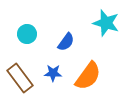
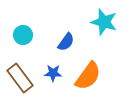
cyan star: moved 2 px left, 1 px up
cyan circle: moved 4 px left, 1 px down
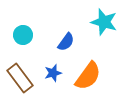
blue star: rotated 18 degrees counterclockwise
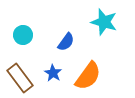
blue star: rotated 24 degrees counterclockwise
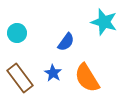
cyan circle: moved 6 px left, 2 px up
orange semicircle: moved 1 px left, 2 px down; rotated 112 degrees clockwise
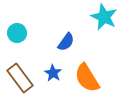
cyan star: moved 5 px up; rotated 8 degrees clockwise
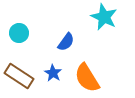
cyan circle: moved 2 px right
brown rectangle: moved 1 px left, 2 px up; rotated 20 degrees counterclockwise
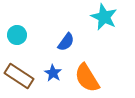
cyan circle: moved 2 px left, 2 px down
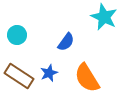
blue star: moved 4 px left; rotated 18 degrees clockwise
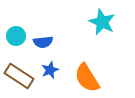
cyan star: moved 2 px left, 5 px down
cyan circle: moved 1 px left, 1 px down
blue semicircle: moved 23 px left; rotated 48 degrees clockwise
blue star: moved 1 px right, 3 px up
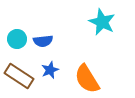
cyan circle: moved 1 px right, 3 px down
blue semicircle: moved 1 px up
orange semicircle: moved 1 px down
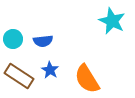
cyan star: moved 10 px right, 1 px up
cyan circle: moved 4 px left
blue star: rotated 18 degrees counterclockwise
